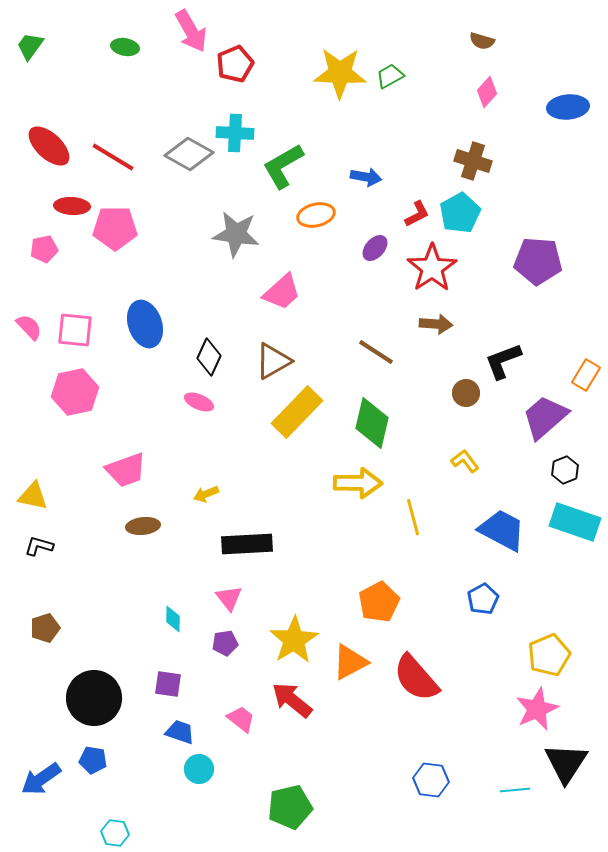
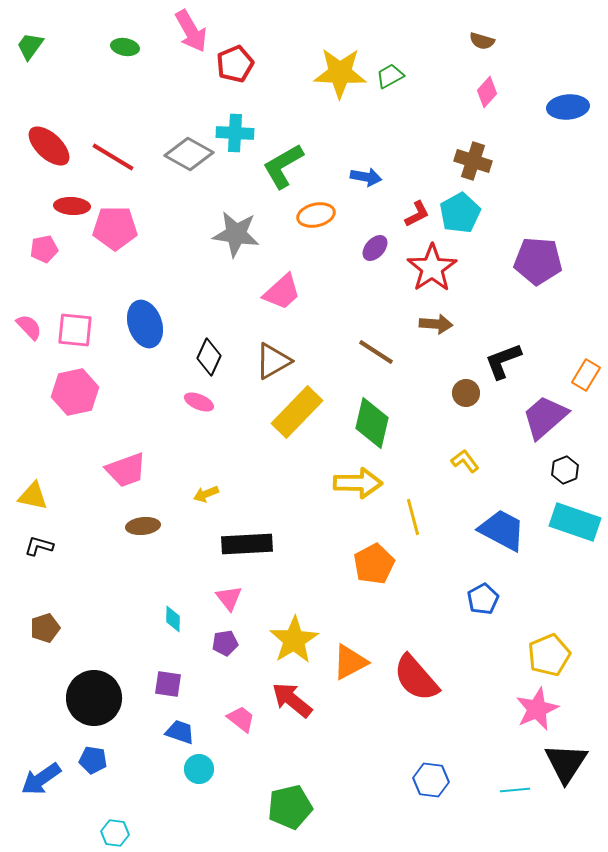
orange pentagon at (379, 602): moved 5 px left, 38 px up
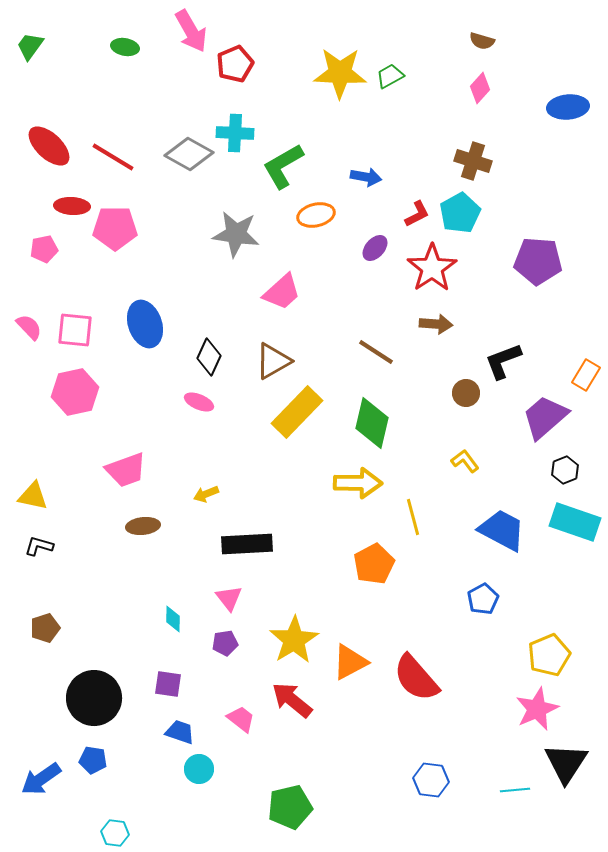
pink diamond at (487, 92): moved 7 px left, 4 px up
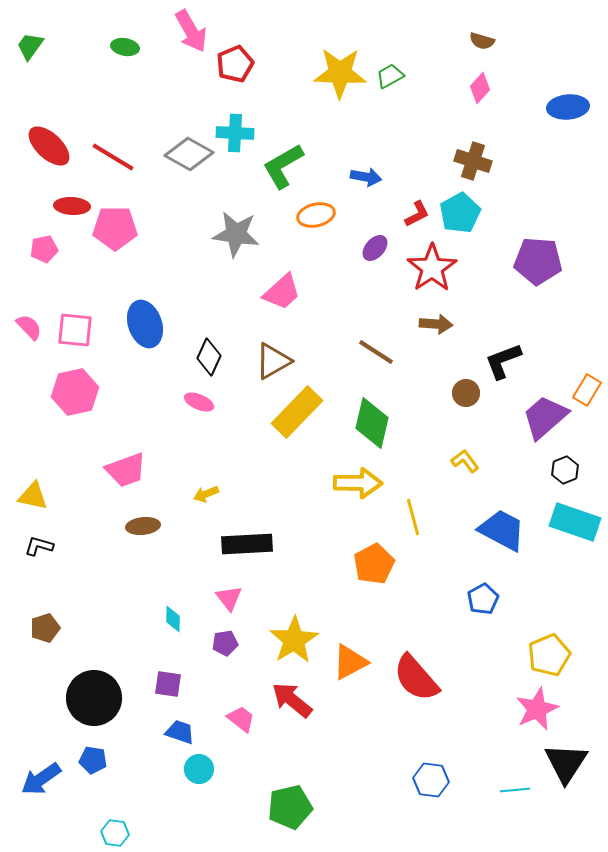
orange rectangle at (586, 375): moved 1 px right, 15 px down
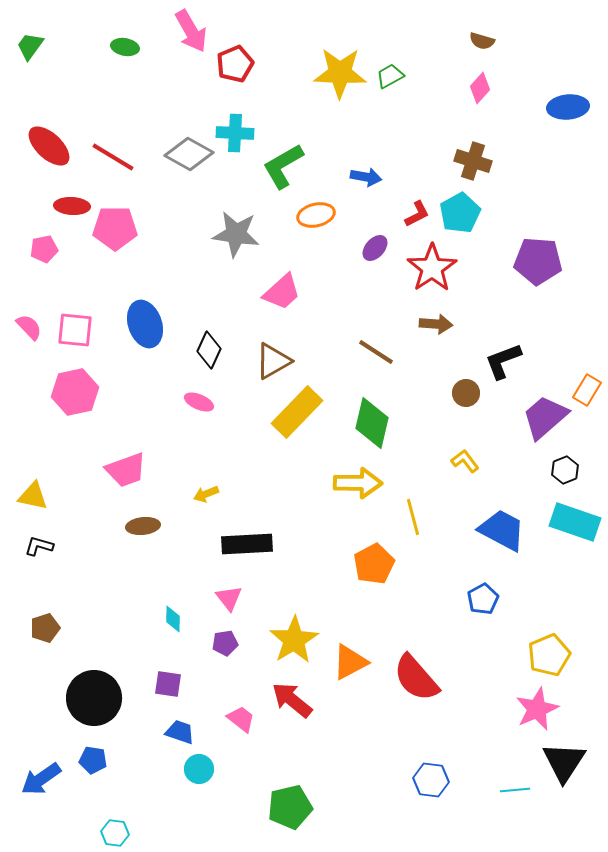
black diamond at (209, 357): moved 7 px up
black triangle at (566, 763): moved 2 px left, 1 px up
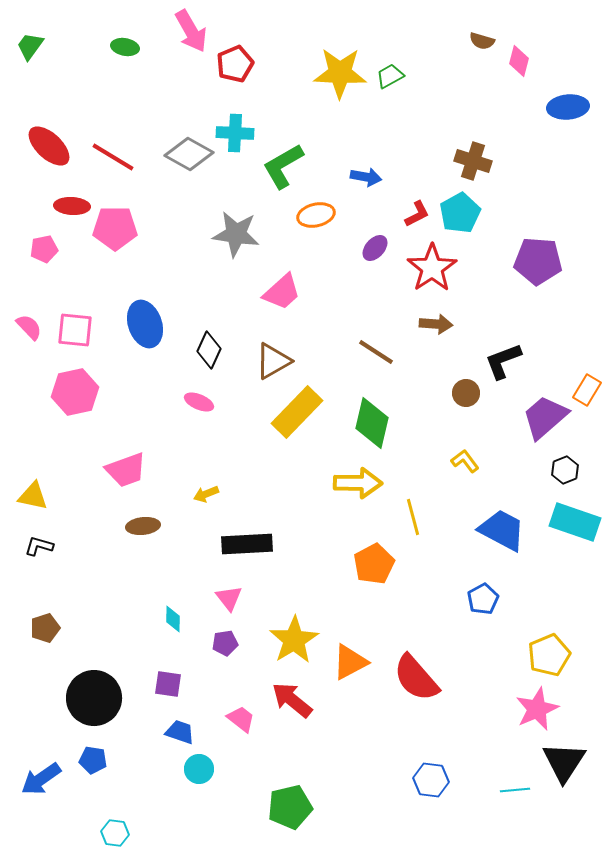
pink diamond at (480, 88): moved 39 px right, 27 px up; rotated 28 degrees counterclockwise
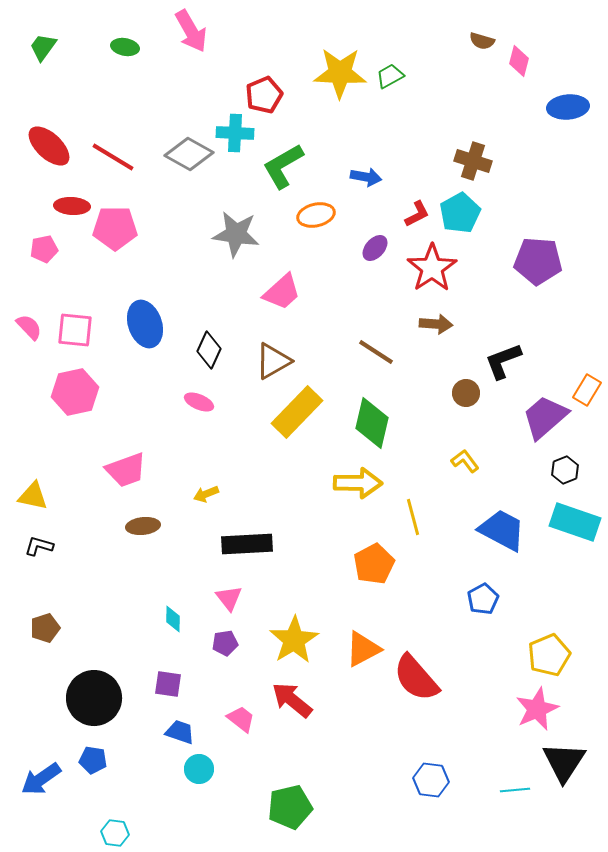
green trapezoid at (30, 46): moved 13 px right, 1 px down
red pentagon at (235, 64): moved 29 px right, 31 px down
orange triangle at (350, 662): moved 13 px right, 13 px up
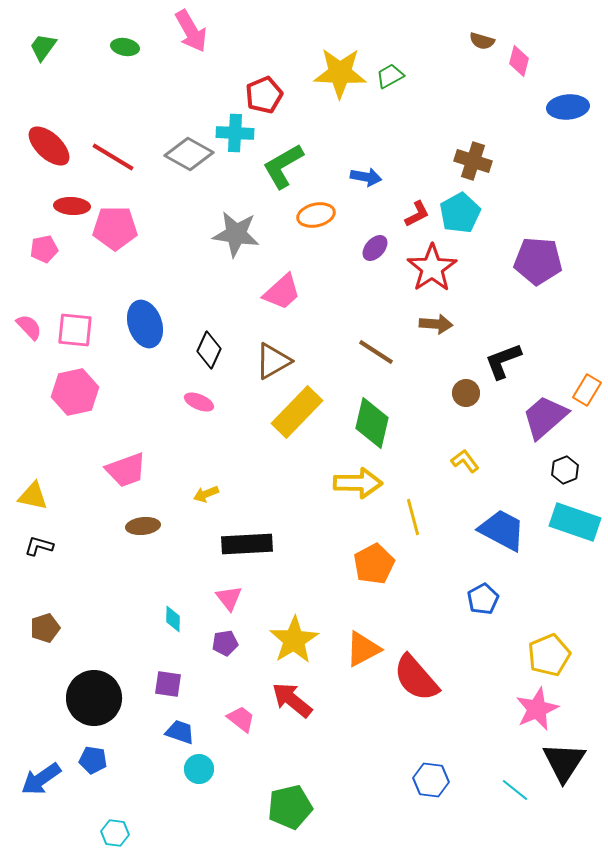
cyan line at (515, 790): rotated 44 degrees clockwise
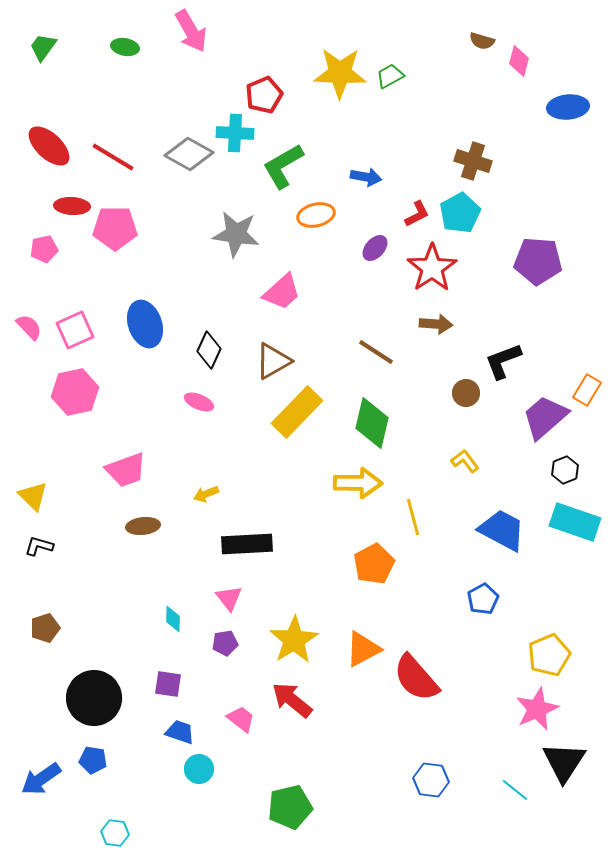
pink square at (75, 330): rotated 30 degrees counterclockwise
yellow triangle at (33, 496): rotated 32 degrees clockwise
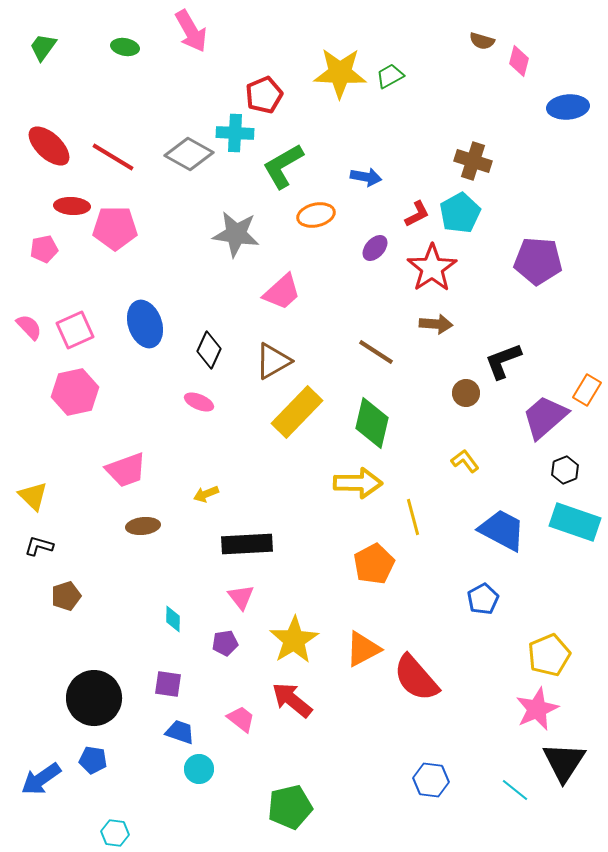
pink triangle at (229, 598): moved 12 px right, 1 px up
brown pentagon at (45, 628): moved 21 px right, 32 px up
